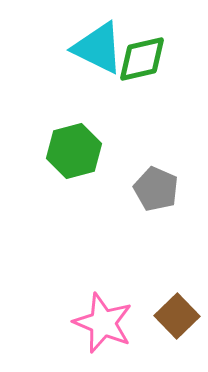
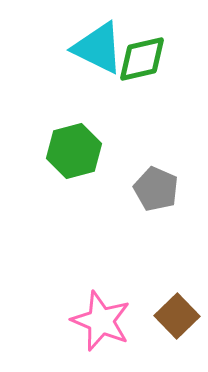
pink star: moved 2 px left, 2 px up
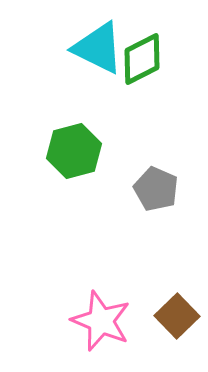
green diamond: rotated 14 degrees counterclockwise
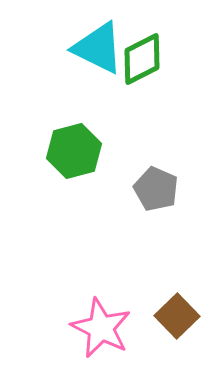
pink star: moved 7 px down; rotated 4 degrees clockwise
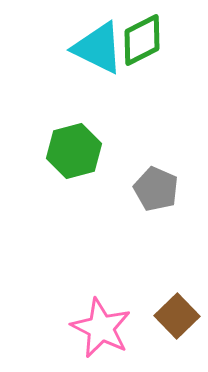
green diamond: moved 19 px up
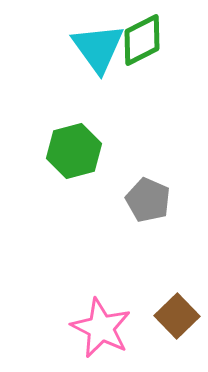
cyan triangle: rotated 28 degrees clockwise
gray pentagon: moved 8 px left, 11 px down
